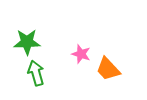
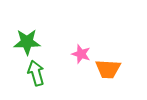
orange trapezoid: rotated 44 degrees counterclockwise
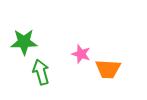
green star: moved 3 px left
green arrow: moved 5 px right, 1 px up
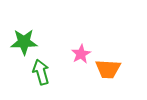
pink star: rotated 24 degrees clockwise
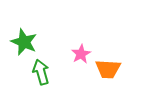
green star: rotated 24 degrees clockwise
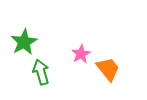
green star: rotated 20 degrees clockwise
orange trapezoid: rotated 132 degrees counterclockwise
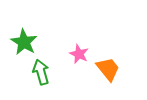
green star: rotated 12 degrees counterclockwise
pink star: moved 2 px left; rotated 18 degrees counterclockwise
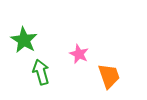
green star: moved 2 px up
orange trapezoid: moved 1 px right, 7 px down; rotated 20 degrees clockwise
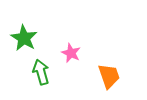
green star: moved 2 px up
pink star: moved 8 px left, 1 px up
